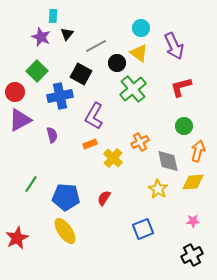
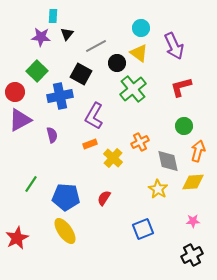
purple star: rotated 18 degrees counterclockwise
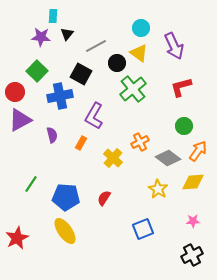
orange rectangle: moved 9 px left, 1 px up; rotated 40 degrees counterclockwise
orange arrow: rotated 20 degrees clockwise
gray diamond: moved 3 px up; rotated 40 degrees counterclockwise
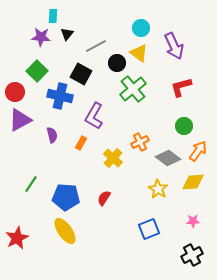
blue cross: rotated 25 degrees clockwise
blue square: moved 6 px right
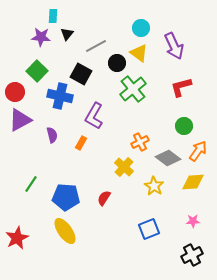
yellow cross: moved 11 px right, 9 px down
yellow star: moved 4 px left, 3 px up
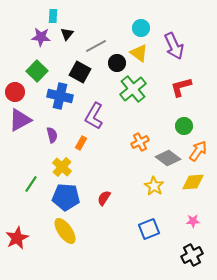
black square: moved 1 px left, 2 px up
yellow cross: moved 62 px left
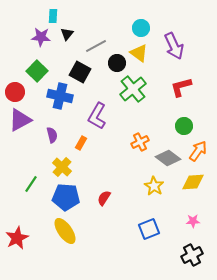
purple L-shape: moved 3 px right
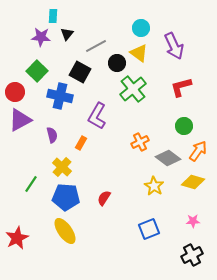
yellow diamond: rotated 20 degrees clockwise
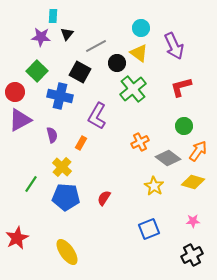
yellow ellipse: moved 2 px right, 21 px down
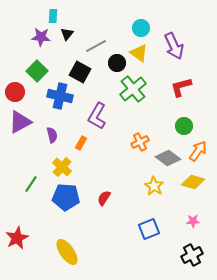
purple triangle: moved 2 px down
